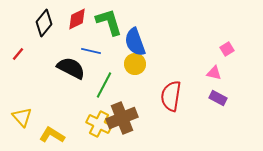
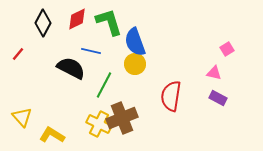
black diamond: moved 1 px left; rotated 12 degrees counterclockwise
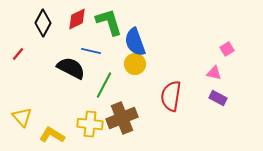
yellow cross: moved 9 px left; rotated 20 degrees counterclockwise
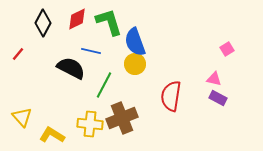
pink triangle: moved 6 px down
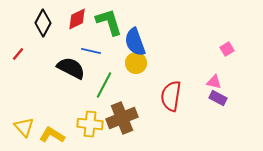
yellow circle: moved 1 px right, 1 px up
pink triangle: moved 3 px down
yellow triangle: moved 2 px right, 10 px down
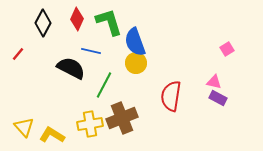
red diamond: rotated 40 degrees counterclockwise
yellow cross: rotated 15 degrees counterclockwise
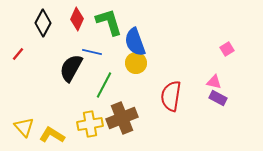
blue line: moved 1 px right, 1 px down
black semicircle: rotated 88 degrees counterclockwise
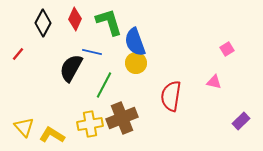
red diamond: moved 2 px left
purple rectangle: moved 23 px right, 23 px down; rotated 72 degrees counterclockwise
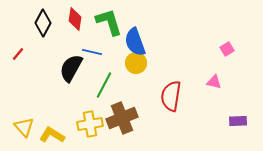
red diamond: rotated 15 degrees counterclockwise
purple rectangle: moved 3 px left; rotated 42 degrees clockwise
